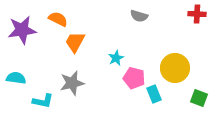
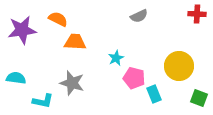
gray semicircle: rotated 42 degrees counterclockwise
orange trapezoid: rotated 65 degrees clockwise
yellow circle: moved 4 px right, 2 px up
gray star: rotated 30 degrees clockwise
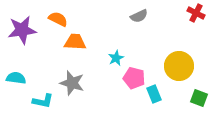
red cross: moved 1 px left, 1 px up; rotated 24 degrees clockwise
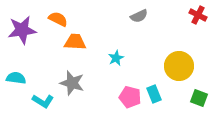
red cross: moved 2 px right, 2 px down
pink pentagon: moved 4 px left, 19 px down
cyan L-shape: rotated 20 degrees clockwise
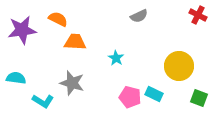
cyan star: rotated 14 degrees counterclockwise
cyan rectangle: rotated 42 degrees counterclockwise
